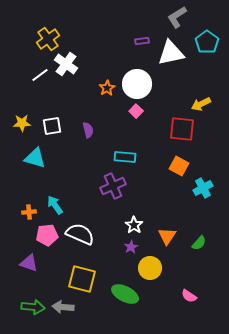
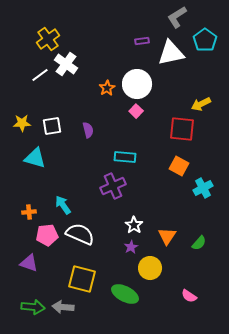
cyan pentagon: moved 2 px left, 2 px up
cyan arrow: moved 8 px right
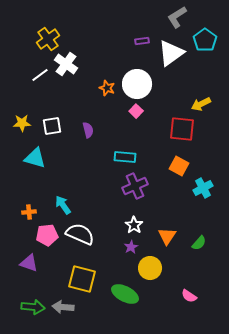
white triangle: rotated 24 degrees counterclockwise
orange star: rotated 21 degrees counterclockwise
purple cross: moved 22 px right
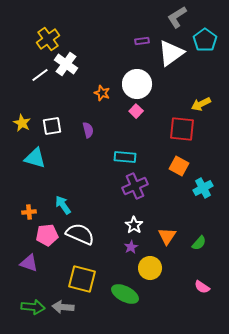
orange star: moved 5 px left, 5 px down
yellow star: rotated 30 degrees clockwise
pink semicircle: moved 13 px right, 9 px up
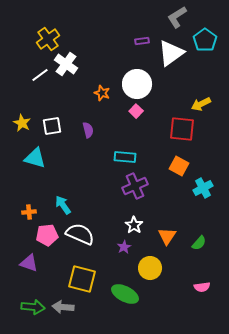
purple star: moved 7 px left
pink semicircle: rotated 42 degrees counterclockwise
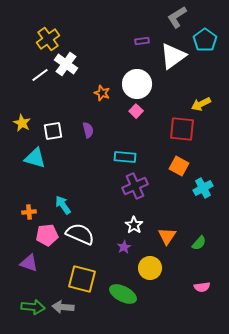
white triangle: moved 2 px right, 3 px down
white square: moved 1 px right, 5 px down
green ellipse: moved 2 px left
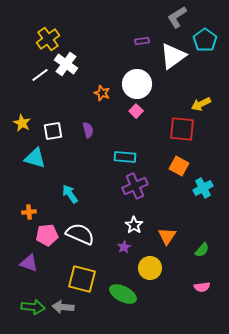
cyan arrow: moved 7 px right, 11 px up
green semicircle: moved 3 px right, 7 px down
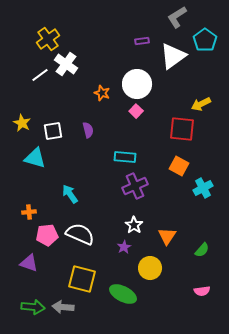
pink semicircle: moved 4 px down
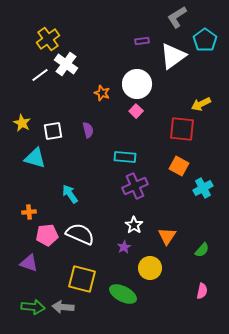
pink semicircle: rotated 70 degrees counterclockwise
